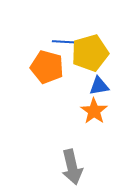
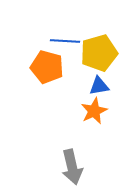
blue line: moved 2 px left, 1 px up
yellow pentagon: moved 9 px right
orange star: rotated 12 degrees clockwise
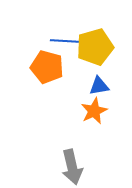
yellow pentagon: moved 4 px left, 6 px up
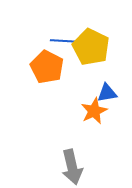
yellow pentagon: moved 4 px left; rotated 30 degrees counterclockwise
orange pentagon: rotated 12 degrees clockwise
blue triangle: moved 8 px right, 7 px down
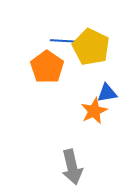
orange pentagon: rotated 8 degrees clockwise
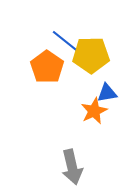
blue line: rotated 36 degrees clockwise
yellow pentagon: moved 8 px down; rotated 27 degrees counterclockwise
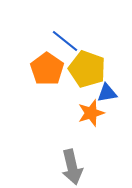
yellow pentagon: moved 4 px left, 14 px down; rotated 21 degrees clockwise
orange pentagon: moved 2 px down
orange star: moved 3 px left, 2 px down; rotated 8 degrees clockwise
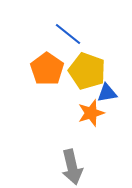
blue line: moved 3 px right, 7 px up
yellow pentagon: moved 2 px down
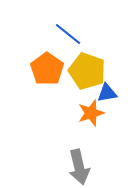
gray arrow: moved 7 px right
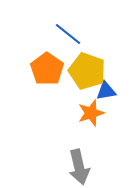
blue triangle: moved 1 px left, 2 px up
